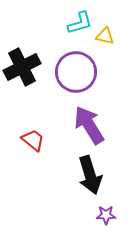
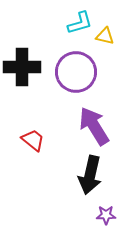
black cross: rotated 27 degrees clockwise
purple arrow: moved 5 px right, 1 px down
black arrow: rotated 30 degrees clockwise
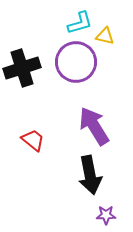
black cross: moved 1 px down; rotated 18 degrees counterclockwise
purple circle: moved 10 px up
black arrow: rotated 24 degrees counterclockwise
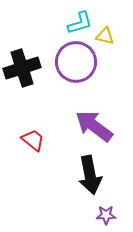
purple arrow: rotated 21 degrees counterclockwise
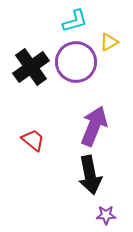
cyan L-shape: moved 5 px left, 2 px up
yellow triangle: moved 4 px right, 6 px down; rotated 42 degrees counterclockwise
black cross: moved 9 px right, 1 px up; rotated 18 degrees counterclockwise
purple arrow: rotated 75 degrees clockwise
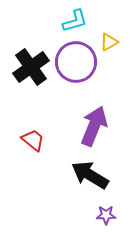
black arrow: rotated 132 degrees clockwise
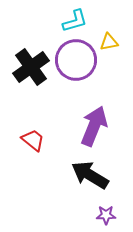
yellow triangle: rotated 18 degrees clockwise
purple circle: moved 2 px up
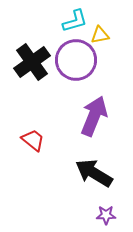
yellow triangle: moved 9 px left, 7 px up
black cross: moved 1 px right, 5 px up
purple arrow: moved 10 px up
black arrow: moved 4 px right, 2 px up
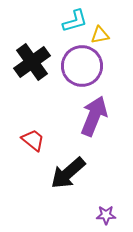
purple circle: moved 6 px right, 6 px down
black arrow: moved 26 px left; rotated 72 degrees counterclockwise
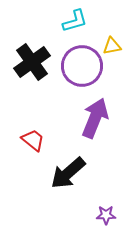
yellow triangle: moved 12 px right, 11 px down
purple arrow: moved 1 px right, 2 px down
